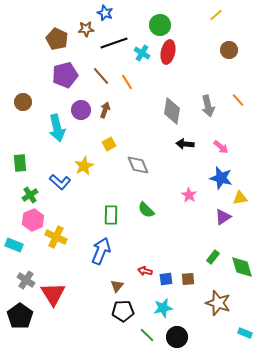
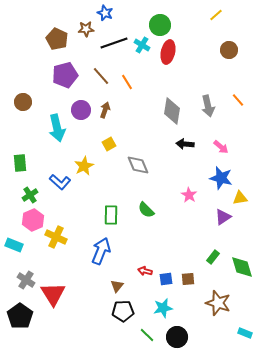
cyan cross at (142, 53): moved 8 px up
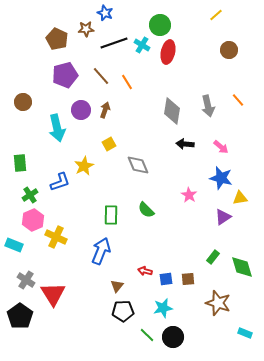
blue L-shape at (60, 182): rotated 60 degrees counterclockwise
black circle at (177, 337): moved 4 px left
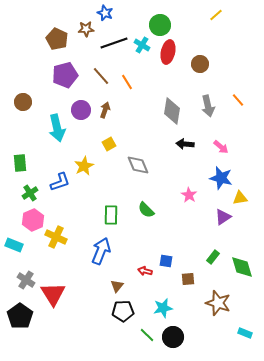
brown circle at (229, 50): moved 29 px left, 14 px down
green cross at (30, 195): moved 2 px up
blue square at (166, 279): moved 18 px up; rotated 16 degrees clockwise
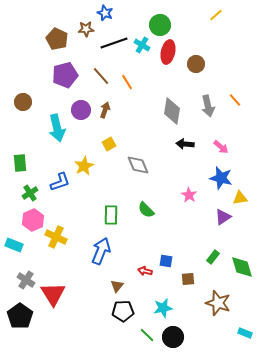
brown circle at (200, 64): moved 4 px left
orange line at (238, 100): moved 3 px left
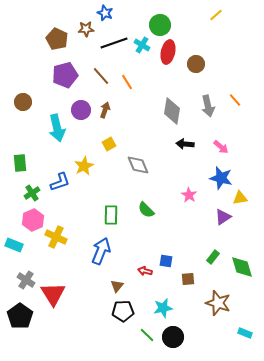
green cross at (30, 193): moved 2 px right
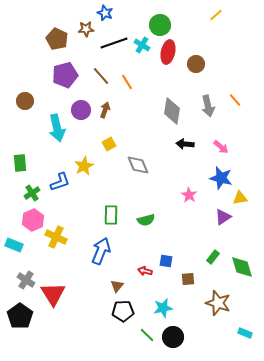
brown circle at (23, 102): moved 2 px right, 1 px up
green semicircle at (146, 210): moved 10 px down; rotated 60 degrees counterclockwise
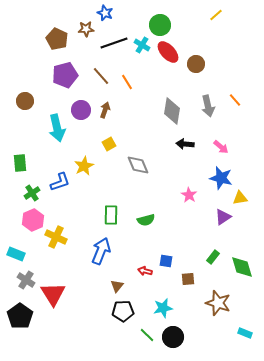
red ellipse at (168, 52): rotated 55 degrees counterclockwise
cyan rectangle at (14, 245): moved 2 px right, 9 px down
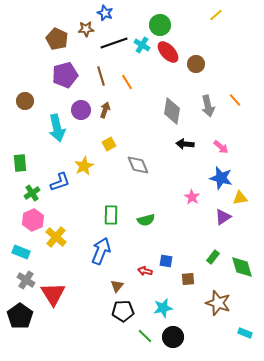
brown line at (101, 76): rotated 24 degrees clockwise
pink star at (189, 195): moved 3 px right, 2 px down
yellow cross at (56, 237): rotated 15 degrees clockwise
cyan rectangle at (16, 254): moved 5 px right, 2 px up
green line at (147, 335): moved 2 px left, 1 px down
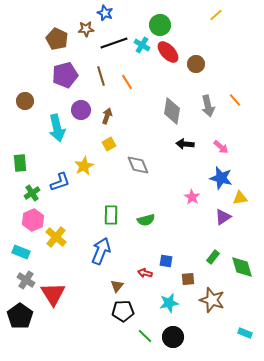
brown arrow at (105, 110): moved 2 px right, 6 px down
red arrow at (145, 271): moved 2 px down
brown star at (218, 303): moved 6 px left, 3 px up
cyan star at (163, 308): moved 6 px right, 5 px up
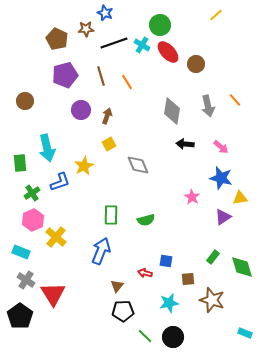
cyan arrow at (57, 128): moved 10 px left, 20 px down
